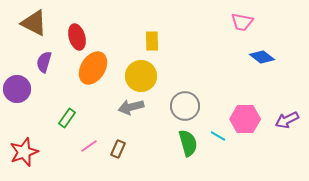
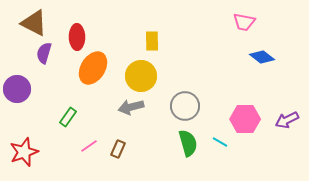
pink trapezoid: moved 2 px right
red ellipse: rotated 15 degrees clockwise
purple semicircle: moved 9 px up
green rectangle: moved 1 px right, 1 px up
cyan line: moved 2 px right, 6 px down
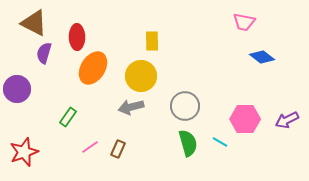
pink line: moved 1 px right, 1 px down
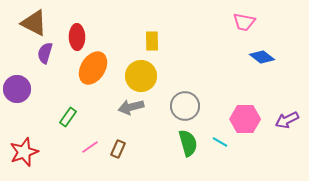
purple semicircle: moved 1 px right
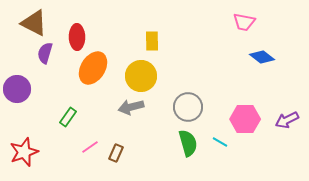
gray circle: moved 3 px right, 1 px down
brown rectangle: moved 2 px left, 4 px down
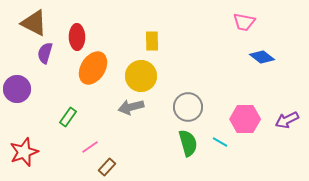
brown rectangle: moved 9 px left, 14 px down; rotated 18 degrees clockwise
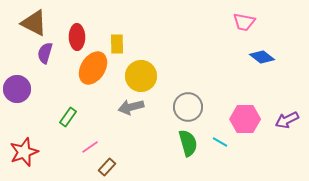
yellow rectangle: moved 35 px left, 3 px down
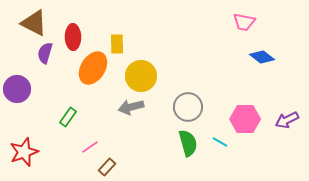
red ellipse: moved 4 px left
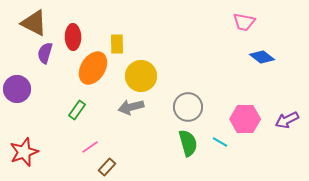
green rectangle: moved 9 px right, 7 px up
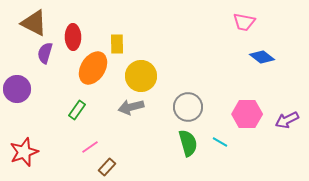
pink hexagon: moved 2 px right, 5 px up
